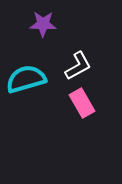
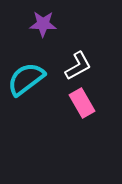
cyan semicircle: rotated 21 degrees counterclockwise
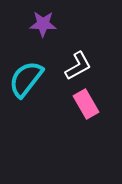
cyan semicircle: rotated 15 degrees counterclockwise
pink rectangle: moved 4 px right, 1 px down
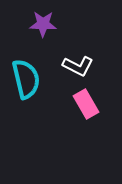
white L-shape: rotated 56 degrees clockwise
cyan semicircle: rotated 129 degrees clockwise
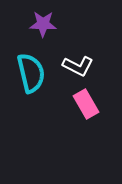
cyan semicircle: moved 5 px right, 6 px up
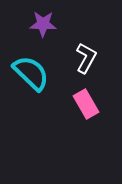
white L-shape: moved 8 px right, 8 px up; rotated 88 degrees counterclockwise
cyan semicircle: rotated 33 degrees counterclockwise
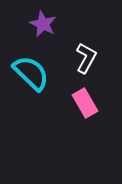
purple star: rotated 24 degrees clockwise
pink rectangle: moved 1 px left, 1 px up
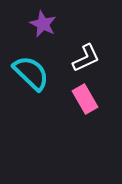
white L-shape: rotated 36 degrees clockwise
pink rectangle: moved 4 px up
